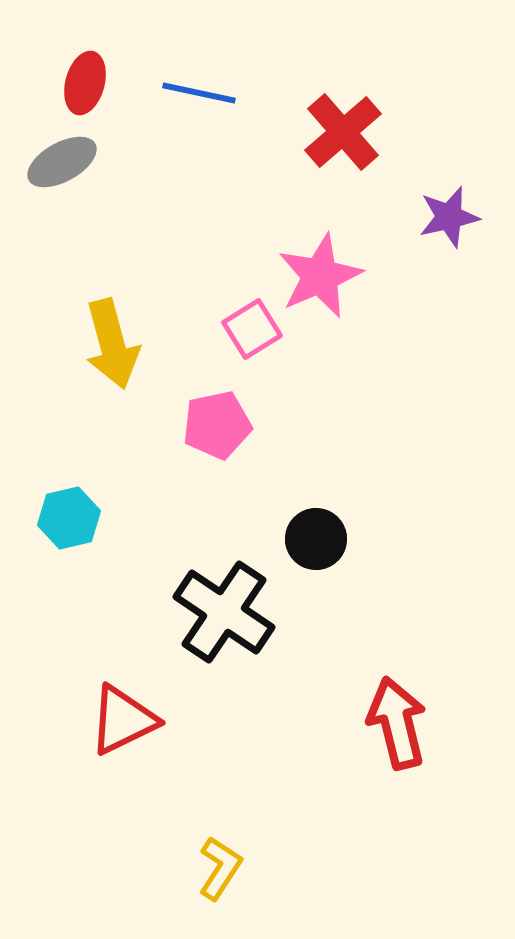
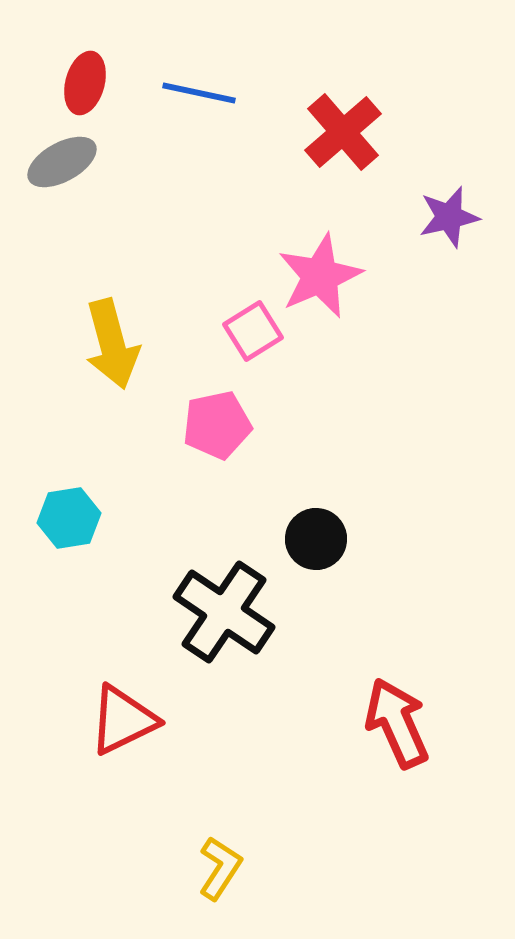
pink square: moved 1 px right, 2 px down
cyan hexagon: rotated 4 degrees clockwise
red arrow: rotated 10 degrees counterclockwise
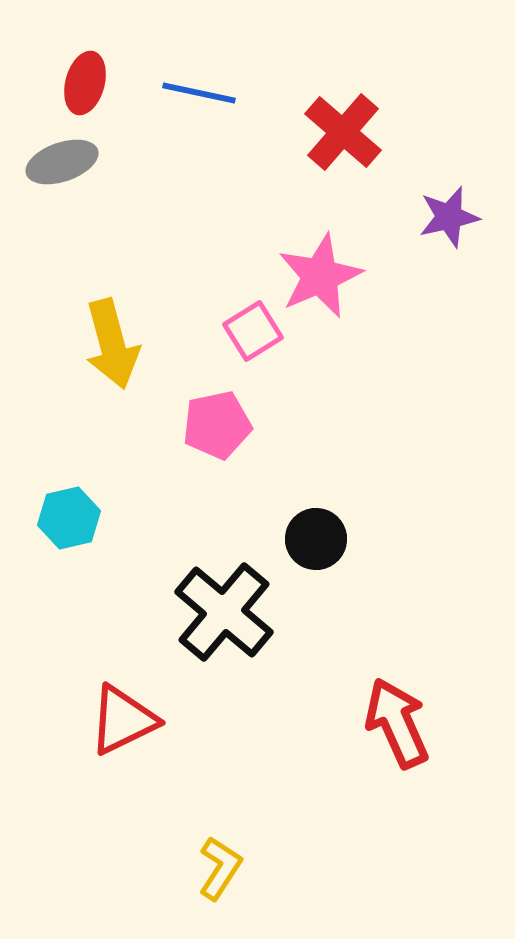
red cross: rotated 8 degrees counterclockwise
gray ellipse: rotated 10 degrees clockwise
cyan hexagon: rotated 4 degrees counterclockwise
black cross: rotated 6 degrees clockwise
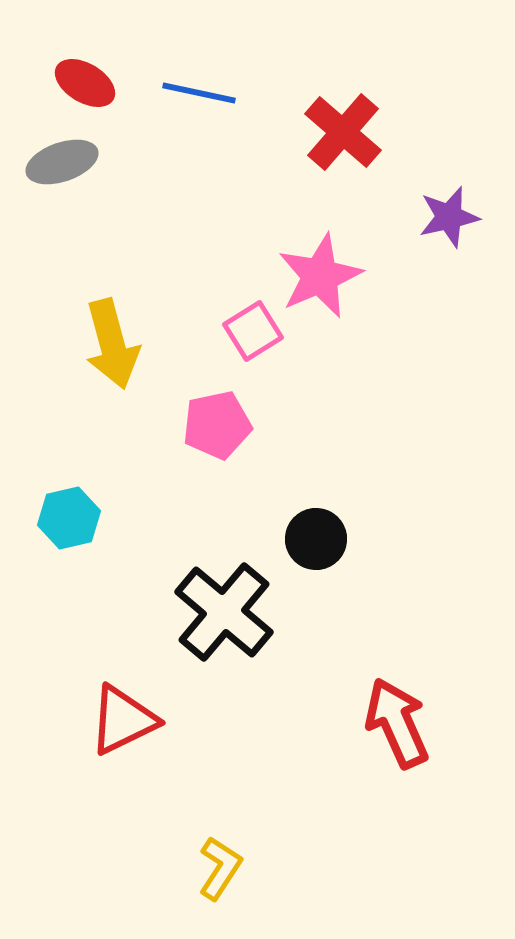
red ellipse: rotated 74 degrees counterclockwise
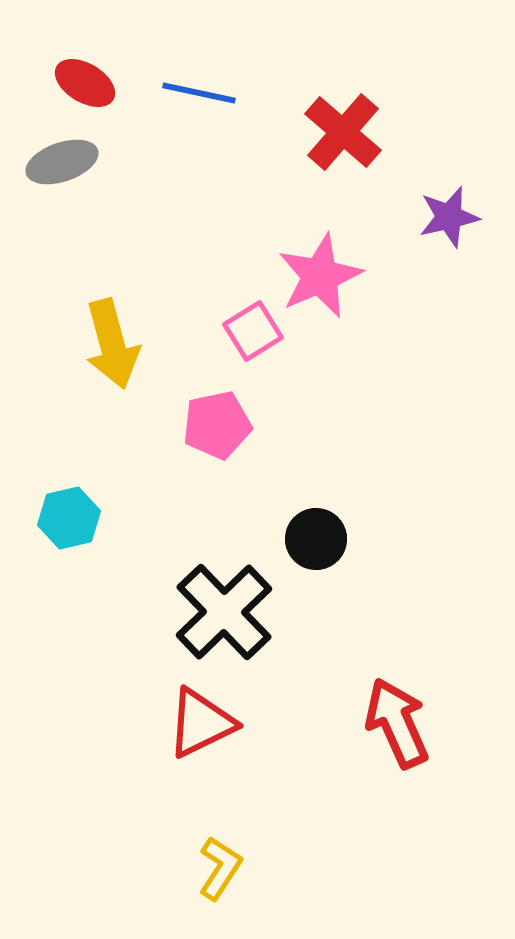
black cross: rotated 6 degrees clockwise
red triangle: moved 78 px right, 3 px down
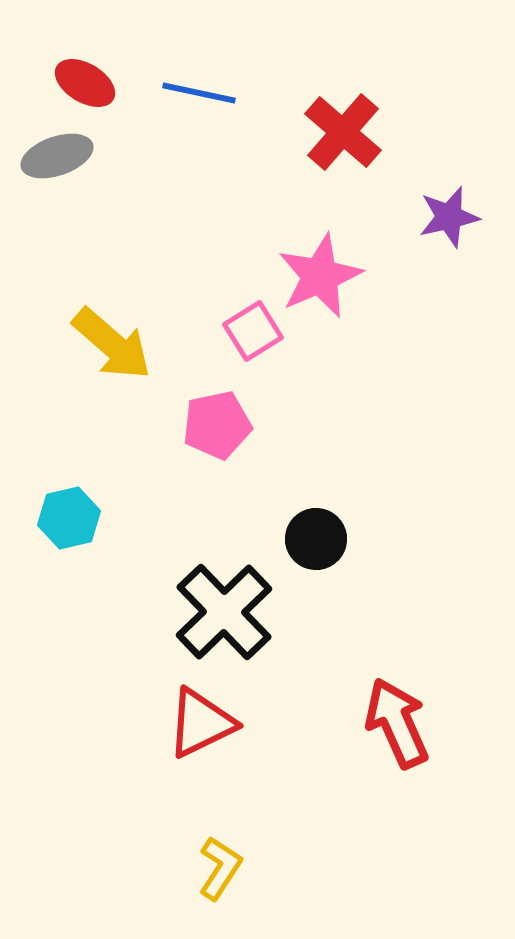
gray ellipse: moved 5 px left, 6 px up
yellow arrow: rotated 34 degrees counterclockwise
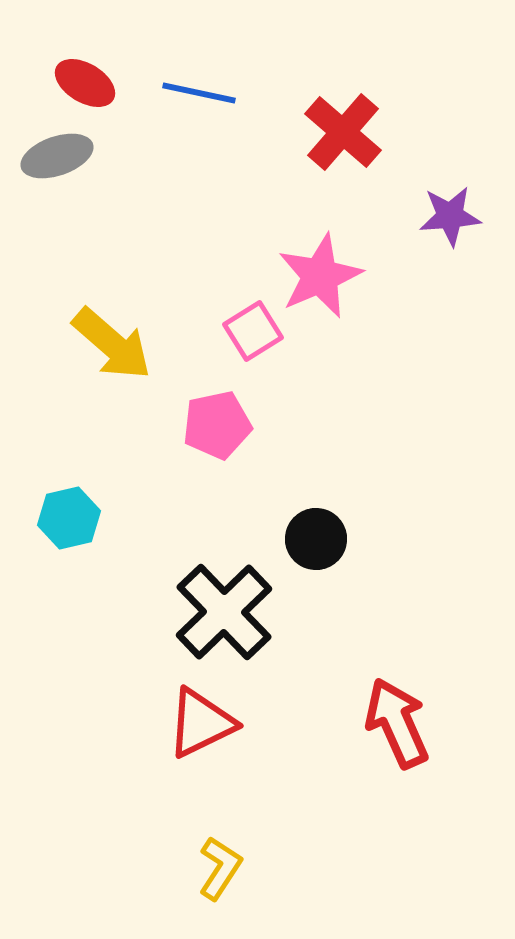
purple star: moved 1 px right, 1 px up; rotated 8 degrees clockwise
